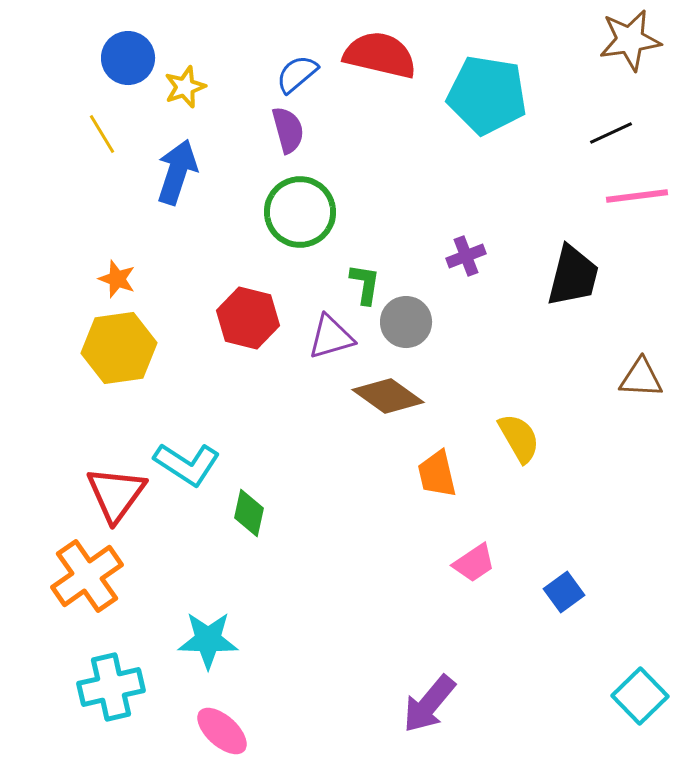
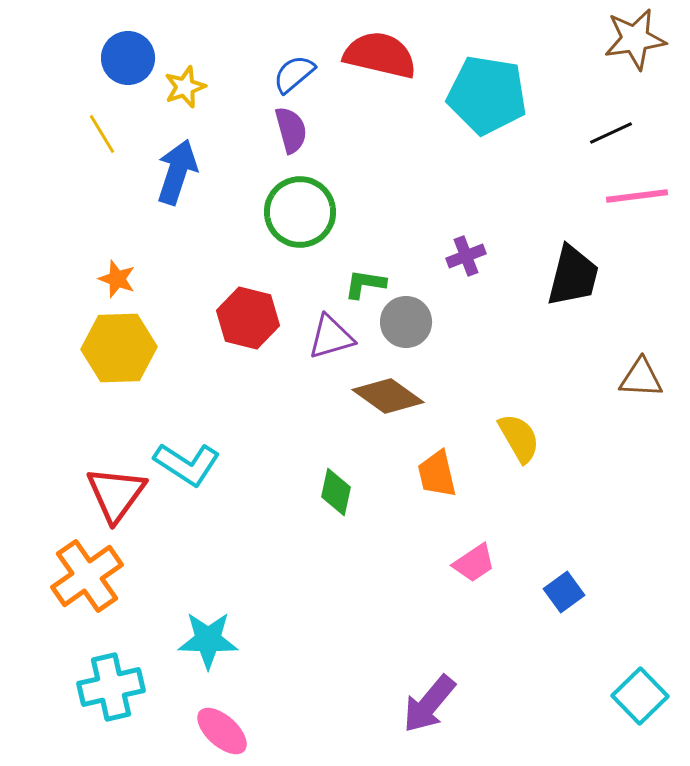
brown star: moved 5 px right, 1 px up
blue semicircle: moved 3 px left
purple semicircle: moved 3 px right
green L-shape: rotated 90 degrees counterclockwise
yellow hexagon: rotated 6 degrees clockwise
green diamond: moved 87 px right, 21 px up
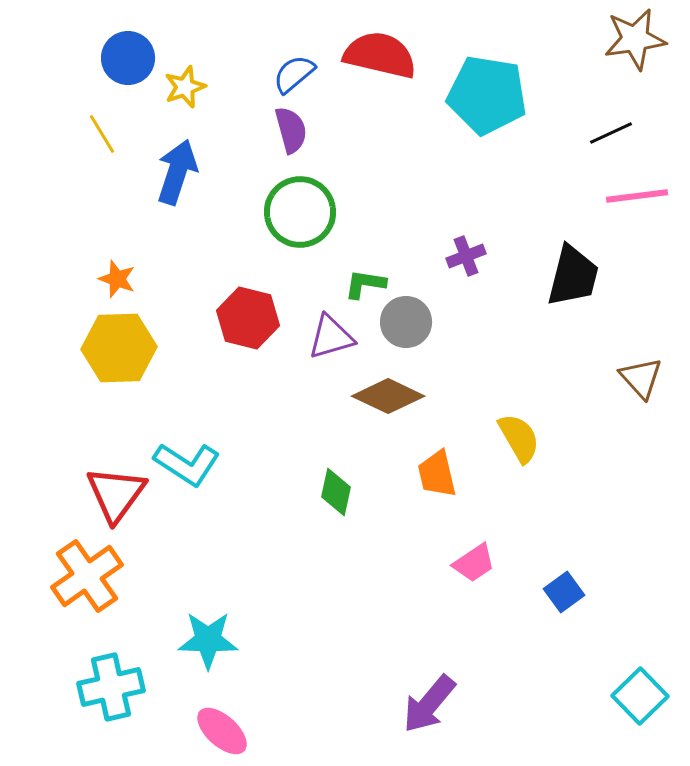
brown triangle: rotated 45 degrees clockwise
brown diamond: rotated 10 degrees counterclockwise
